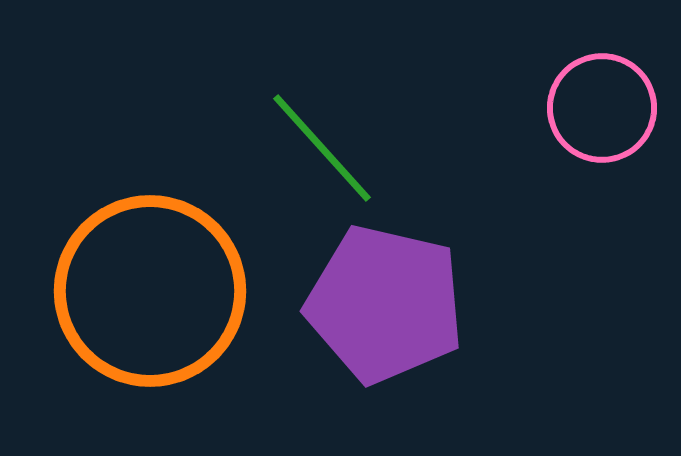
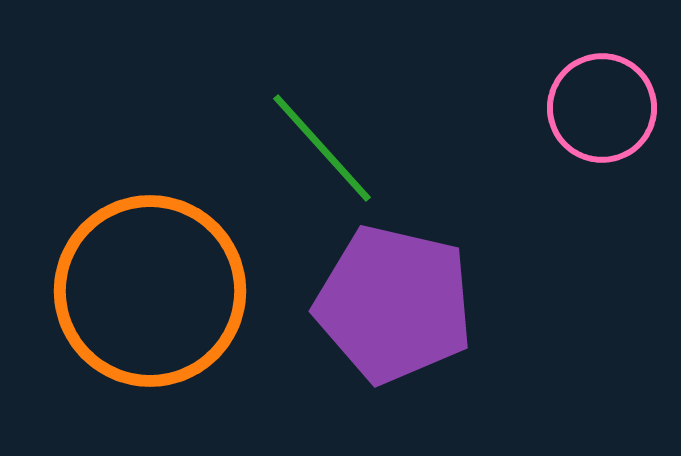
purple pentagon: moved 9 px right
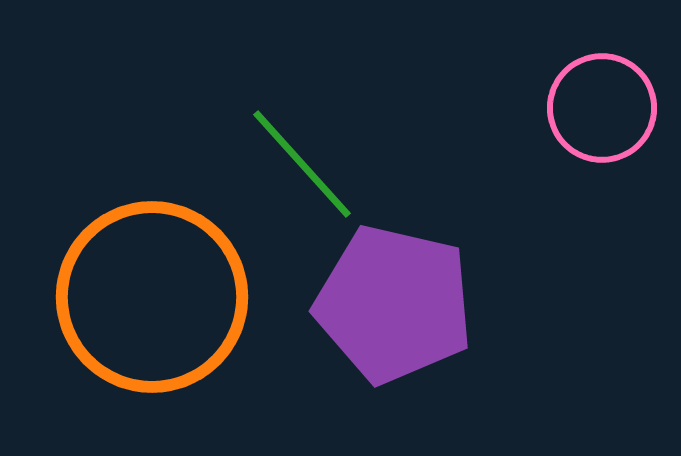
green line: moved 20 px left, 16 px down
orange circle: moved 2 px right, 6 px down
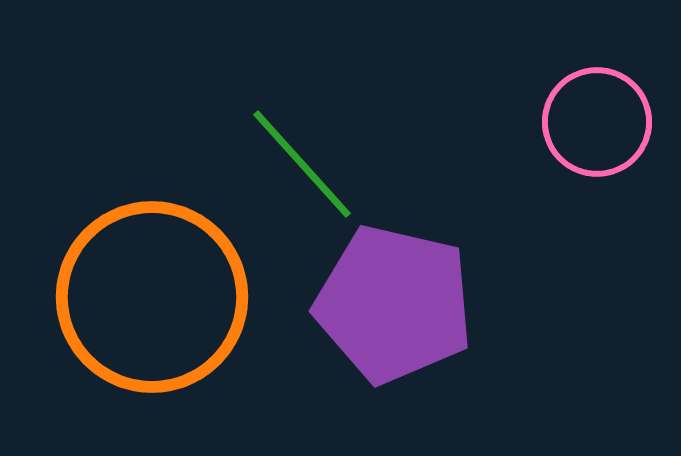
pink circle: moved 5 px left, 14 px down
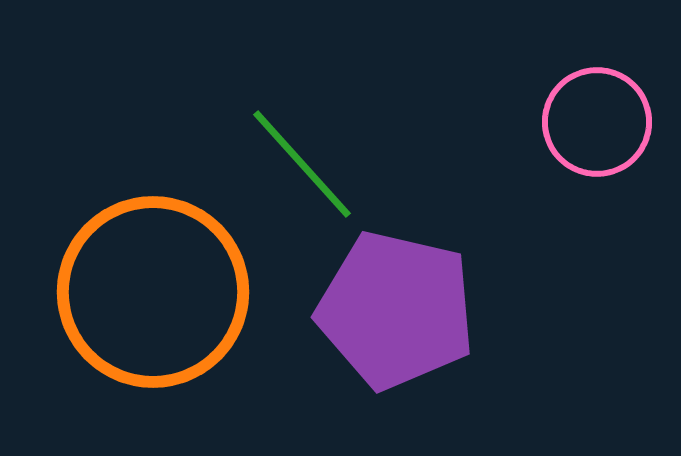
orange circle: moved 1 px right, 5 px up
purple pentagon: moved 2 px right, 6 px down
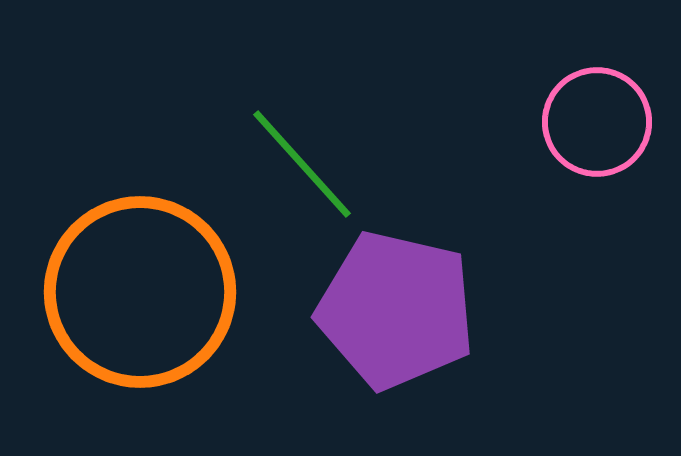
orange circle: moved 13 px left
